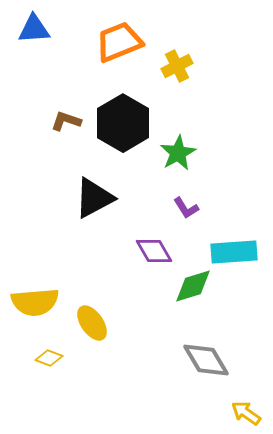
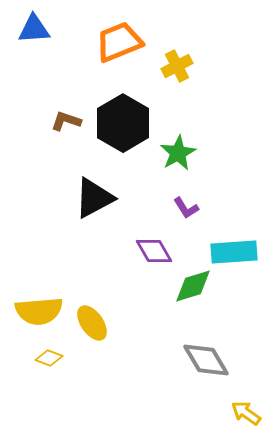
yellow semicircle: moved 4 px right, 9 px down
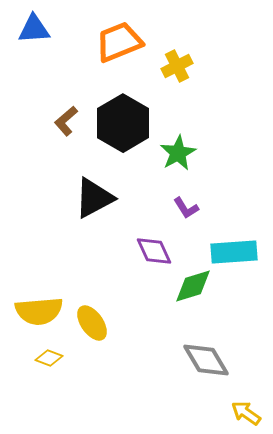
brown L-shape: rotated 60 degrees counterclockwise
purple diamond: rotated 6 degrees clockwise
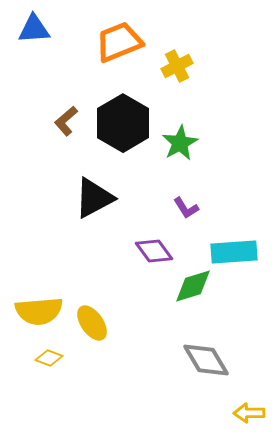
green star: moved 2 px right, 10 px up
purple diamond: rotated 12 degrees counterclockwise
yellow arrow: moved 3 px right; rotated 36 degrees counterclockwise
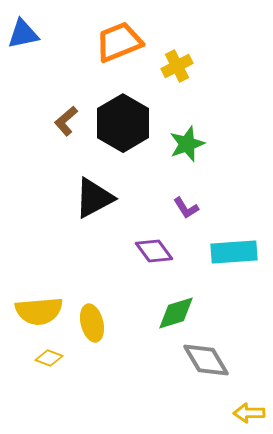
blue triangle: moved 11 px left, 5 px down; rotated 8 degrees counterclockwise
green star: moved 7 px right, 1 px down; rotated 9 degrees clockwise
green diamond: moved 17 px left, 27 px down
yellow ellipse: rotated 21 degrees clockwise
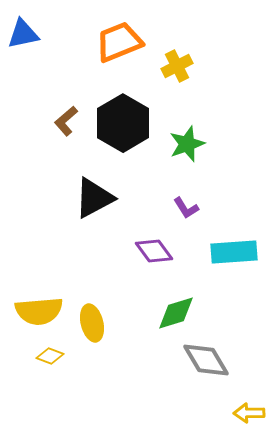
yellow diamond: moved 1 px right, 2 px up
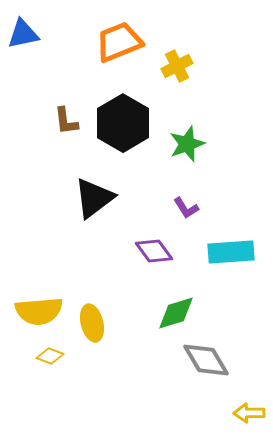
brown L-shape: rotated 56 degrees counterclockwise
black triangle: rotated 9 degrees counterclockwise
cyan rectangle: moved 3 px left
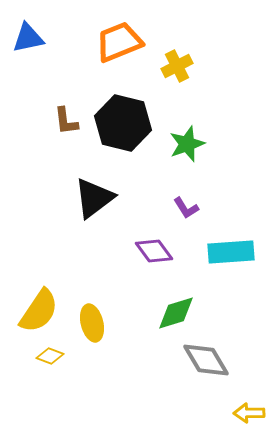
blue triangle: moved 5 px right, 4 px down
black hexagon: rotated 16 degrees counterclockwise
yellow semicircle: rotated 51 degrees counterclockwise
